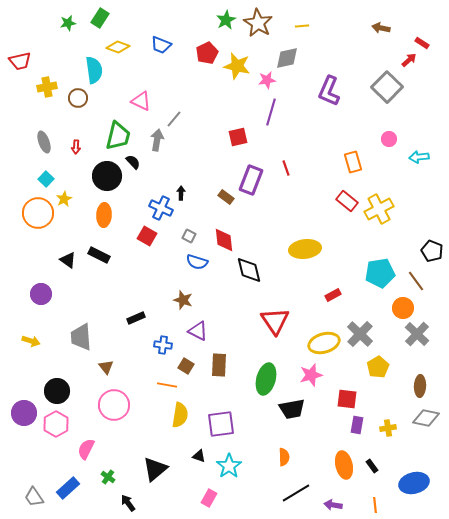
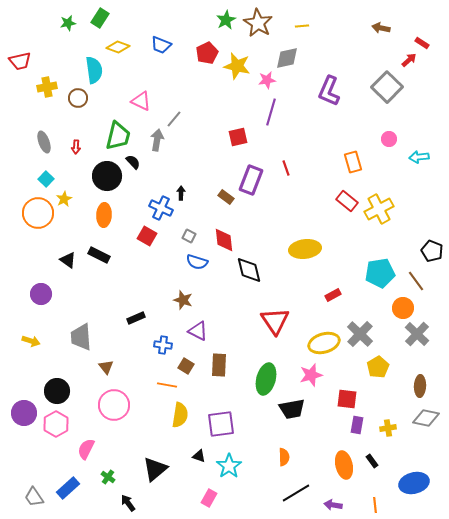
black rectangle at (372, 466): moved 5 px up
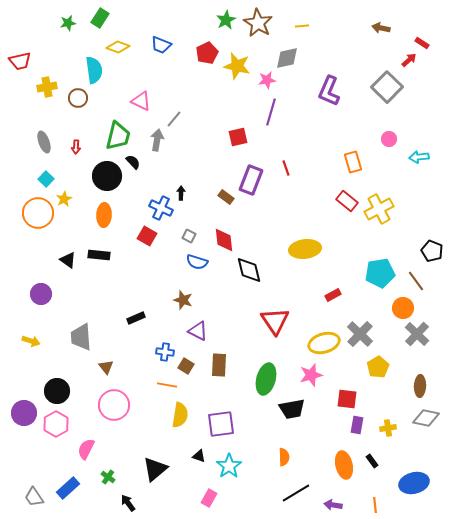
black rectangle at (99, 255): rotated 20 degrees counterclockwise
blue cross at (163, 345): moved 2 px right, 7 px down
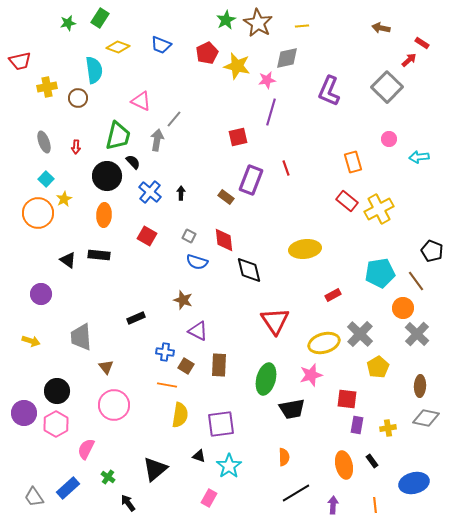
blue cross at (161, 208): moved 11 px left, 16 px up; rotated 15 degrees clockwise
purple arrow at (333, 505): rotated 84 degrees clockwise
